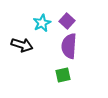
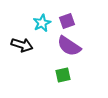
purple square: rotated 28 degrees clockwise
purple semicircle: rotated 60 degrees counterclockwise
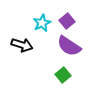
purple square: rotated 21 degrees counterclockwise
green square: rotated 28 degrees counterclockwise
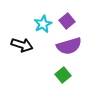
cyan star: moved 1 px right, 1 px down
purple semicircle: rotated 50 degrees counterclockwise
